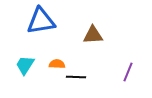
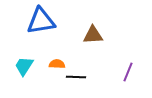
cyan trapezoid: moved 1 px left, 1 px down
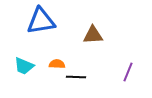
cyan trapezoid: rotated 100 degrees counterclockwise
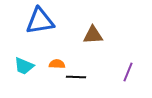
blue triangle: moved 1 px left
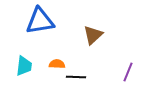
brown triangle: rotated 40 degrees counterclockwise
cyan trapezoid: rotated 105 degrees counterclockwise
